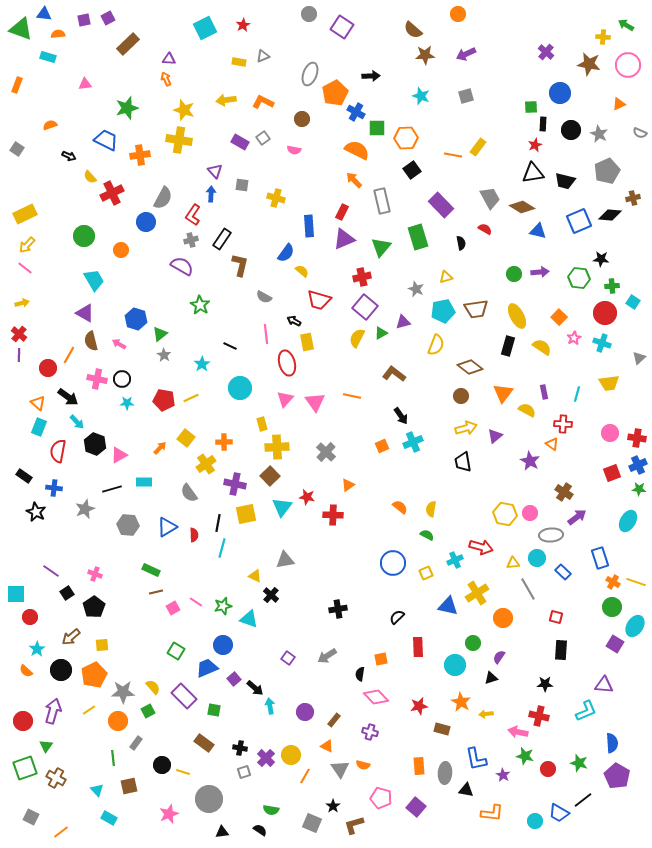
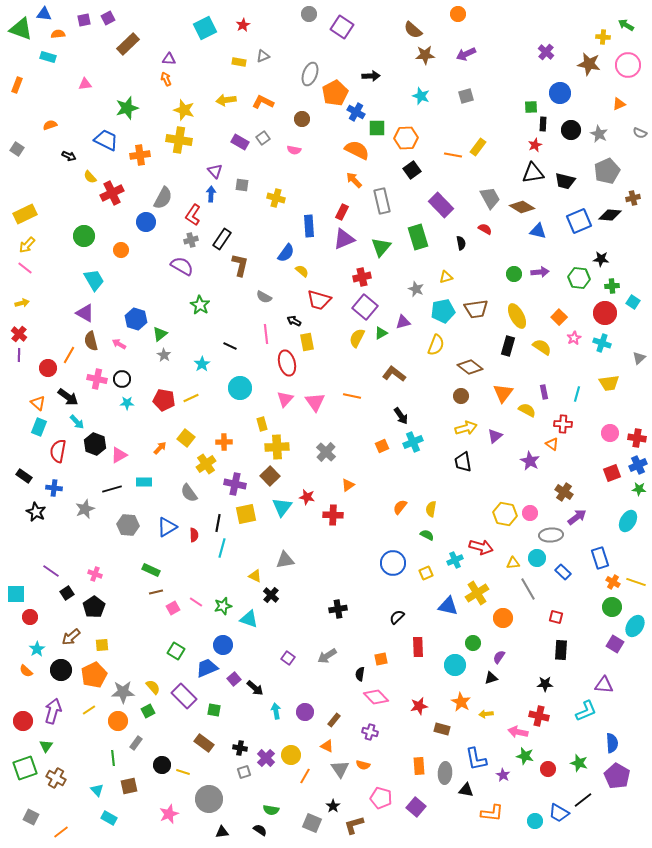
orange semicircle at (400, 507): rotated 91 degrees counterclockwise
cyan arrow at (270, 706): moved 6 px right, 5 px down
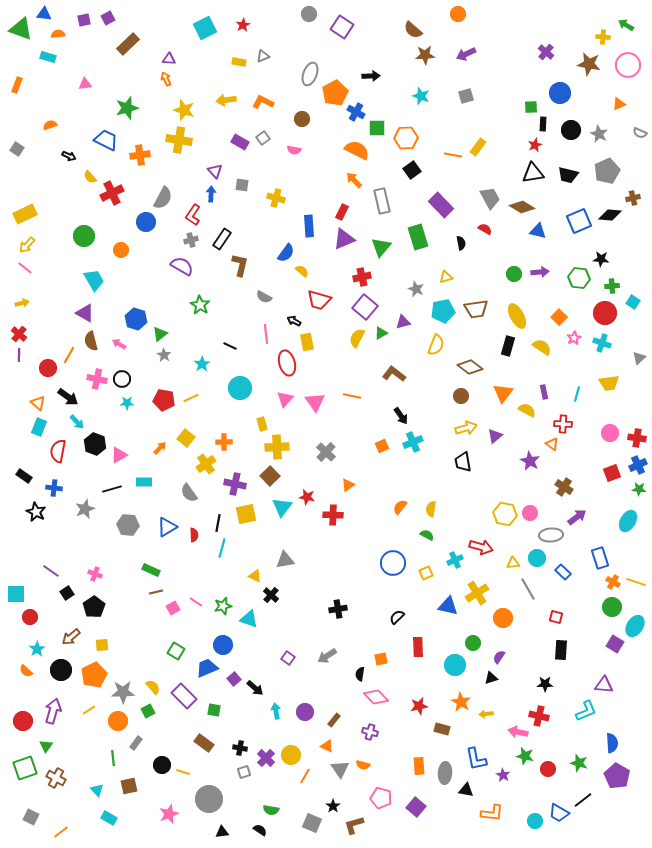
black trapezoid at (565, 181): moved 3 px right, 6 px up
brown cross at (564, 492): moved 5 px up
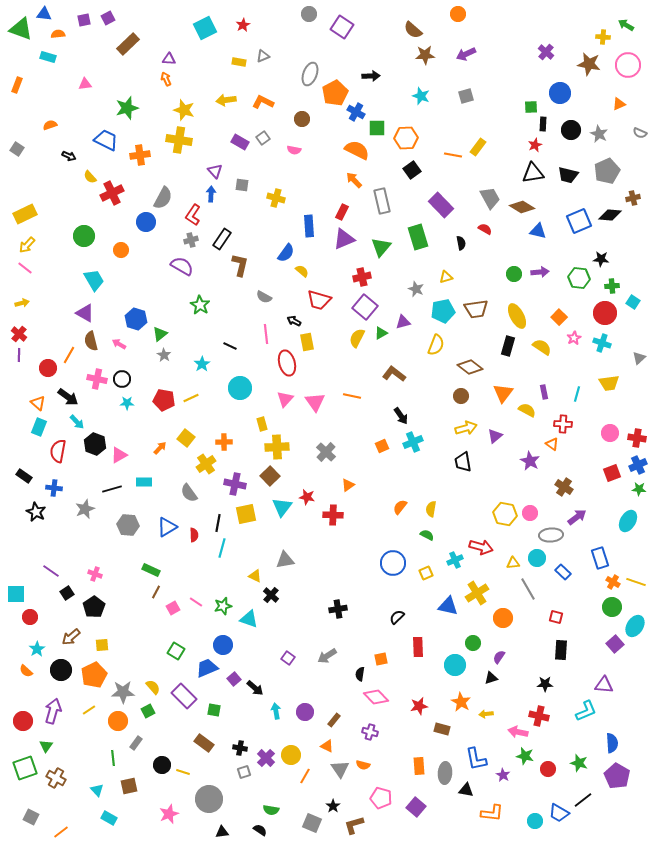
brown line at (156, 592): rotated 48 degrees counterclockwise
purple square at (615, 644): rotated 18 degrees clockwise
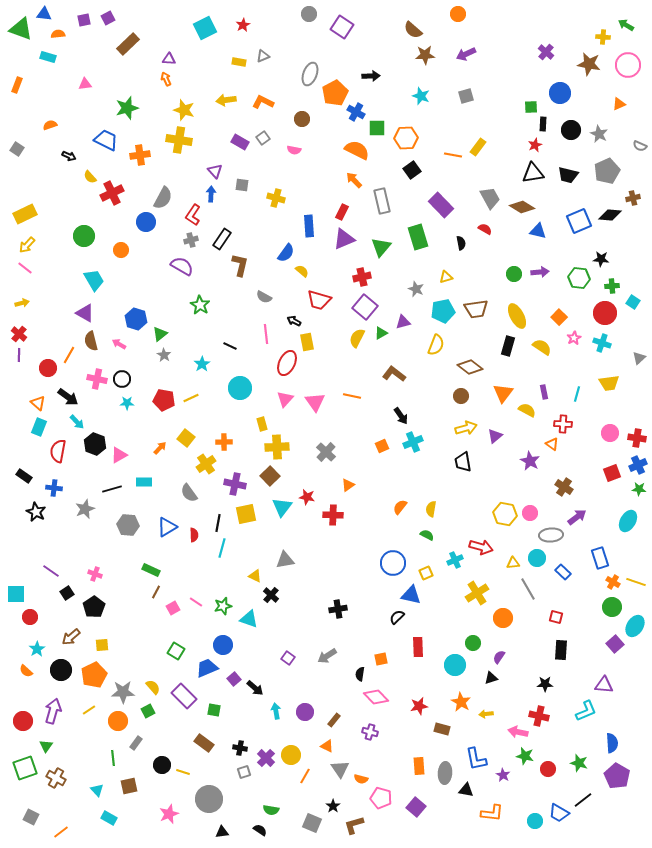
gray semicircle at (640, 133): moved 13 px down
red ellipse at (287, 363): rotated 40 degrees clockwise
blue triangle at (448, 606): moved 37 px left, 11 px up
orange semicircle at (363, 765): moved 2 px left, 14 px down
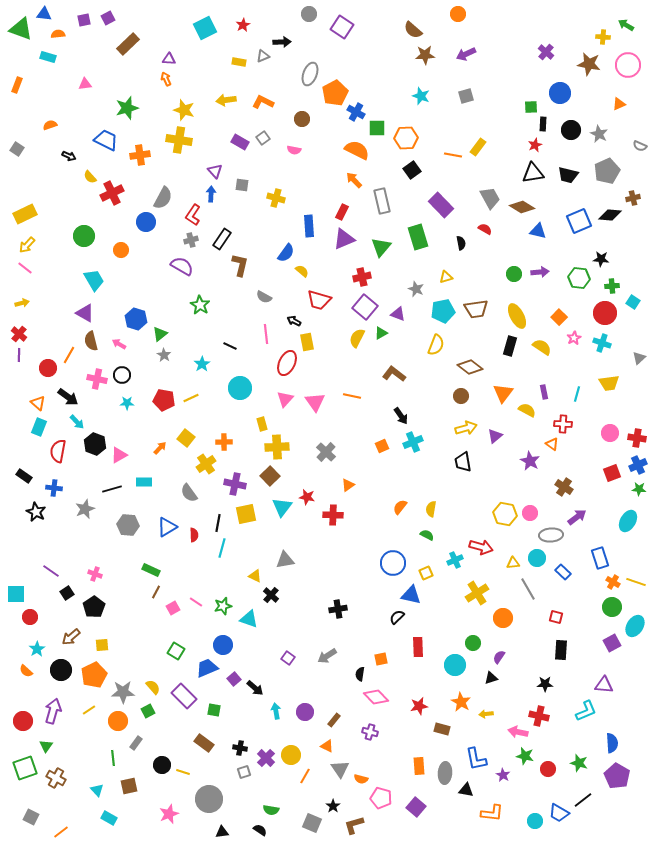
black arrow at (371, 76): moved 89 px left, 34 px up
purple triangle at (403, 322): moved 5 px left, 8 px up; rotated 35 degrees clockwise
black rectangle at (508, 346): moved 2 px right
black circle at (122, 379): moved 4 px up
purple square at (615, 644): moved 3 px left, 1 px up; rotated 12 degrees clockwise
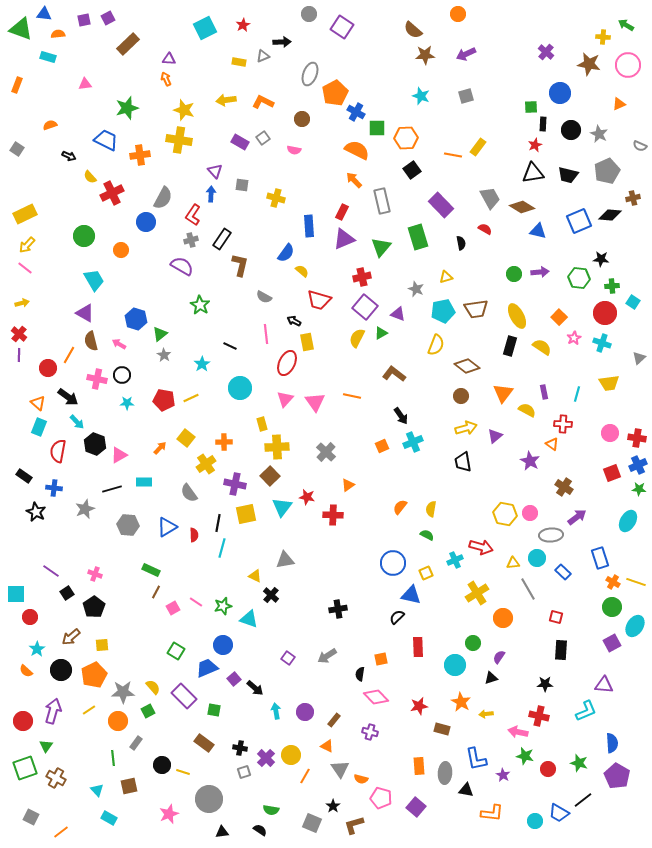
brown diamond at (470, 367): moved 3 px left, 1 px up
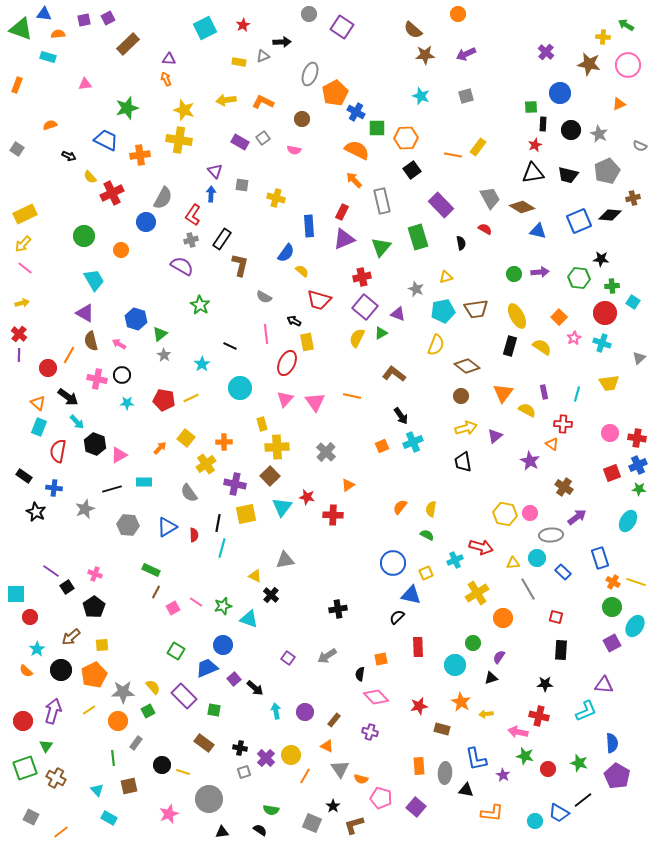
yellow arrow at (27, 245): moved 4 px left, 1 px up
black square at (67, 593): moved 6 px up
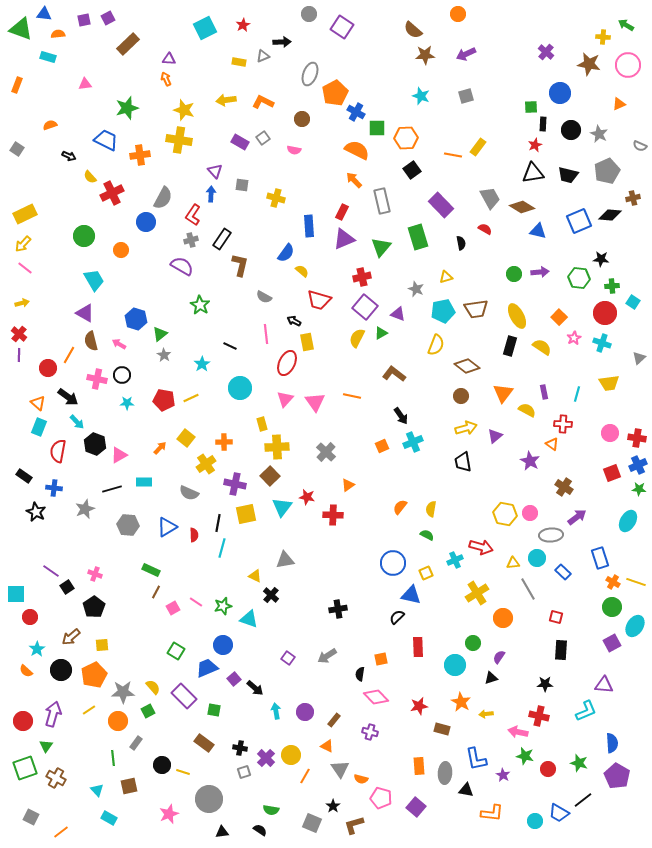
gray semicircle at (189, 493): rotated 30 degrees counterclockwise
purple arrow at (53, 711): moved 3 px down
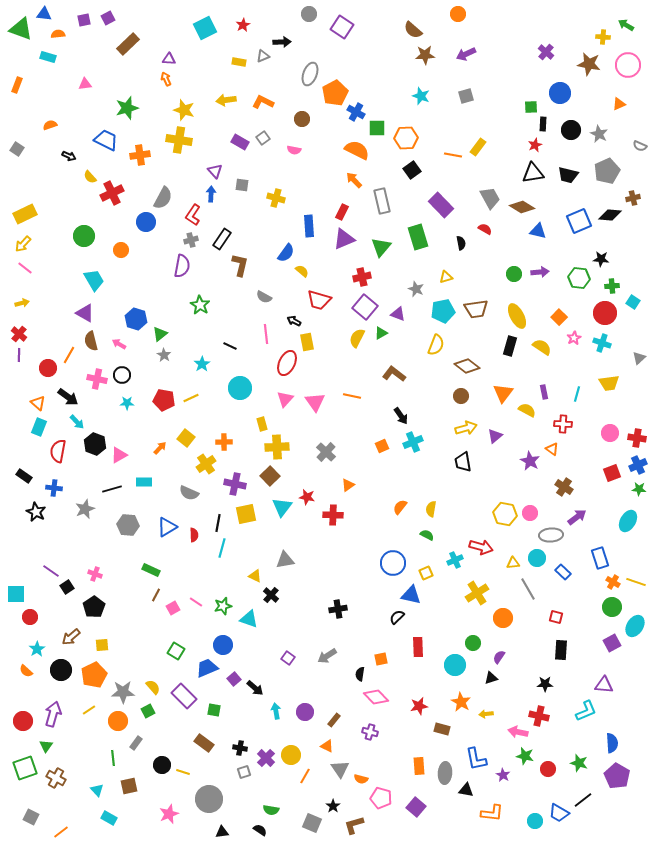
purple semicircle at (182, 266): rotated 70 degrees clockwise
orange triangle at (552, 444): moved 5 px down
brown line at (156, 592): moved 3 px down
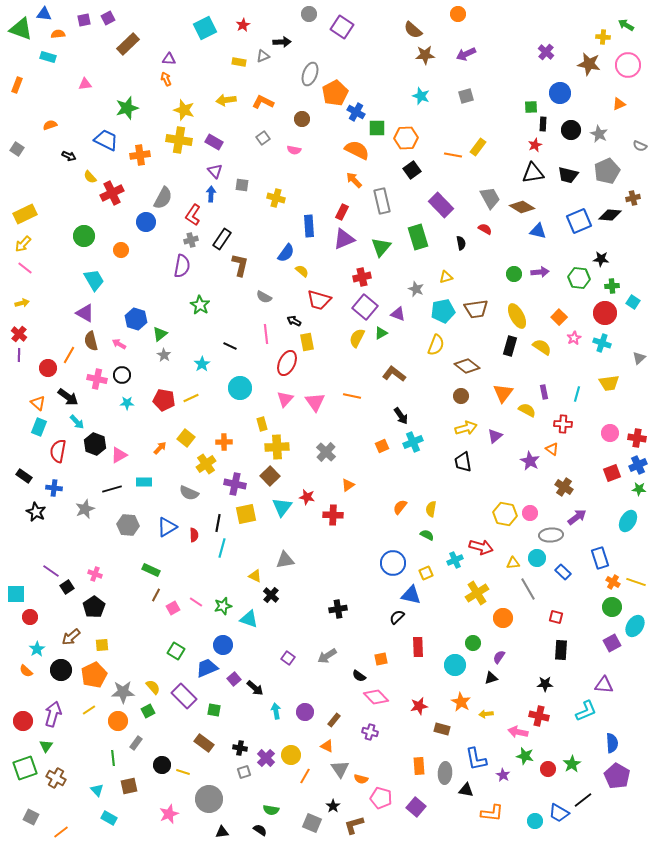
purple rectangle at (240, 142): moved 26 px left
black semicircle at (360, 674): moved 1 px left, 2 px down; rotated 64 degrees counterclockwise
green star at (579, 763): moved 7 px left, 1 px down; rotated 24 degrees clockwise
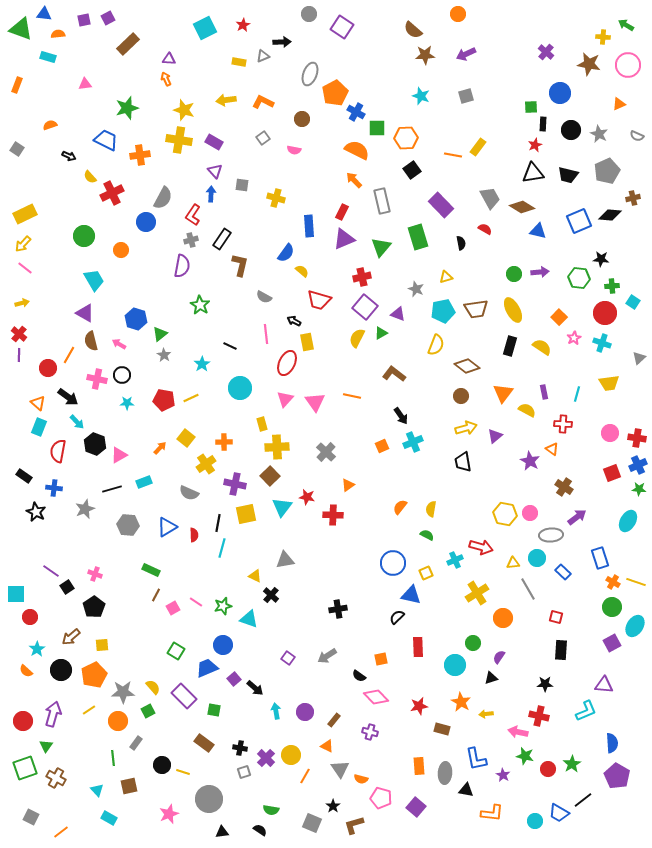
gray semicircle at (640, 146): moved 3 px left, 10 px up
yellow ellipse at (517, 316): moved 4 px left, 6 px up
cyan rectangle at (144, 482): rotated 21 degrees counterclockwise
